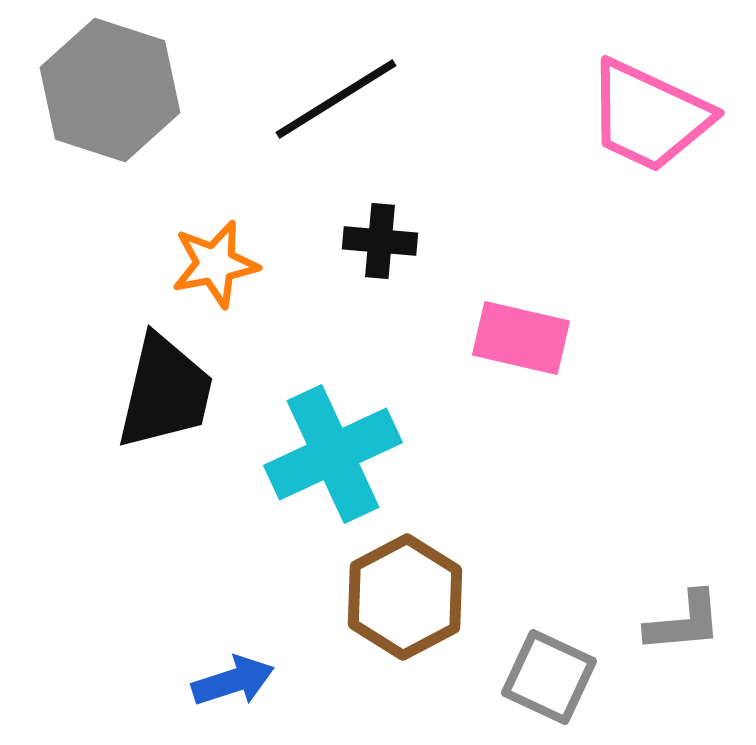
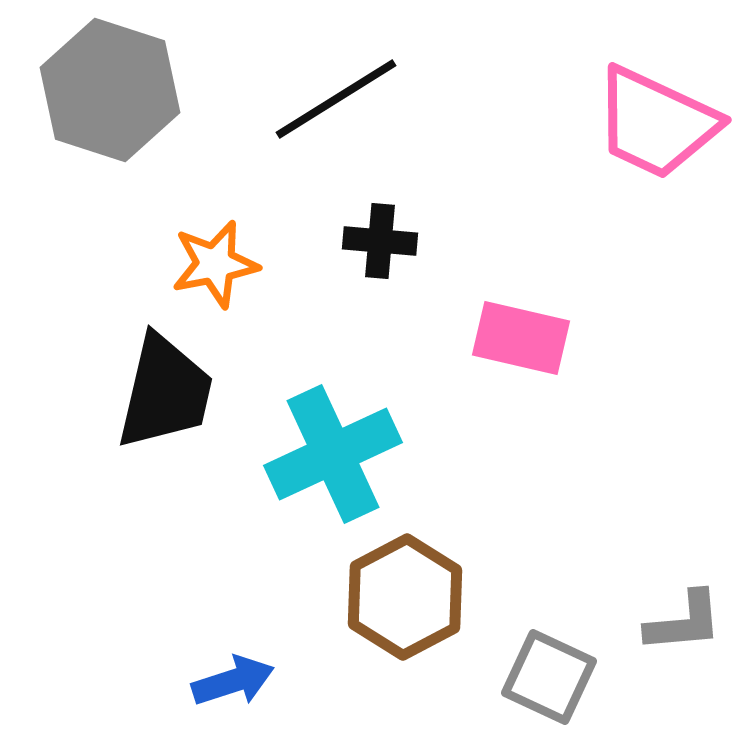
pink trapezoid: moved 7 px right, 7 px down
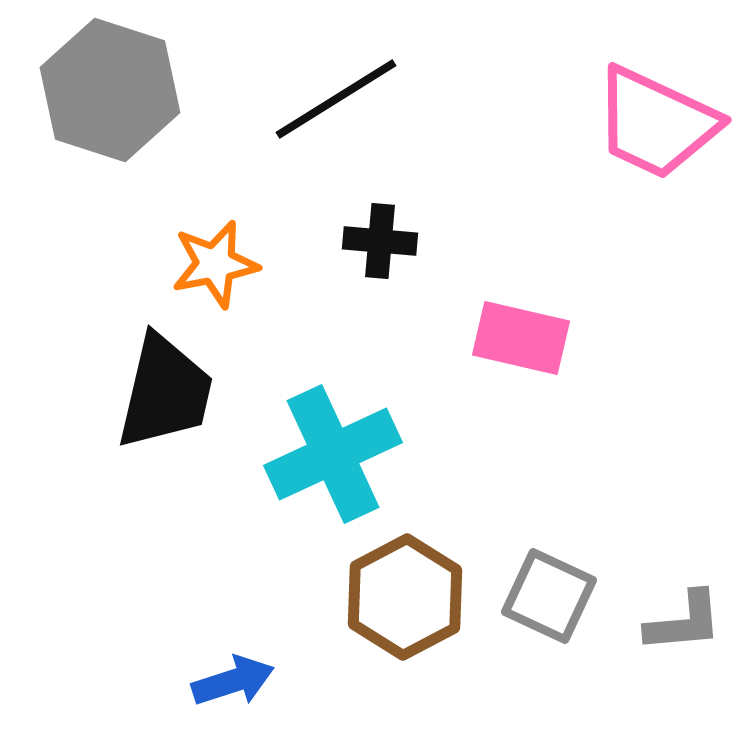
gray square: moved 81 px up
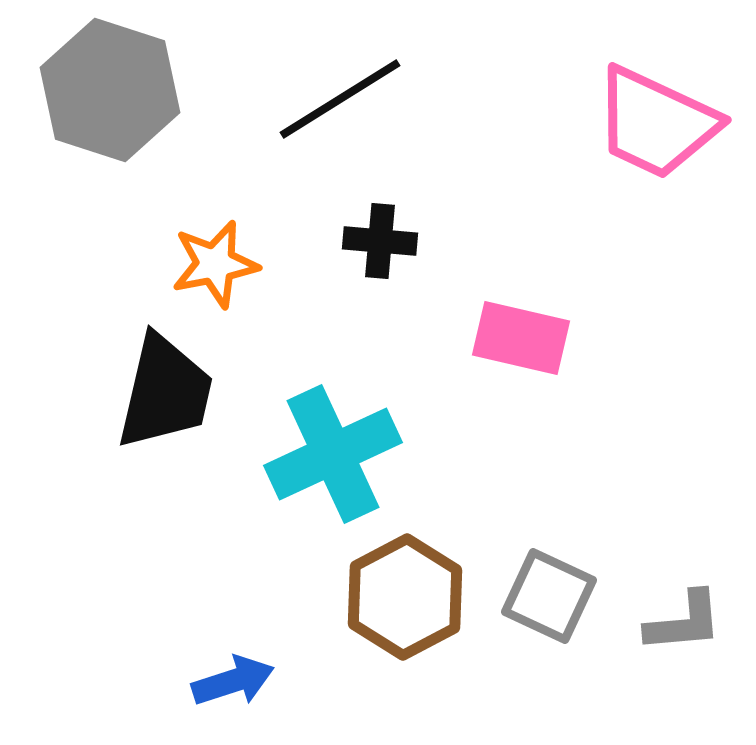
black line: moved 4 px right
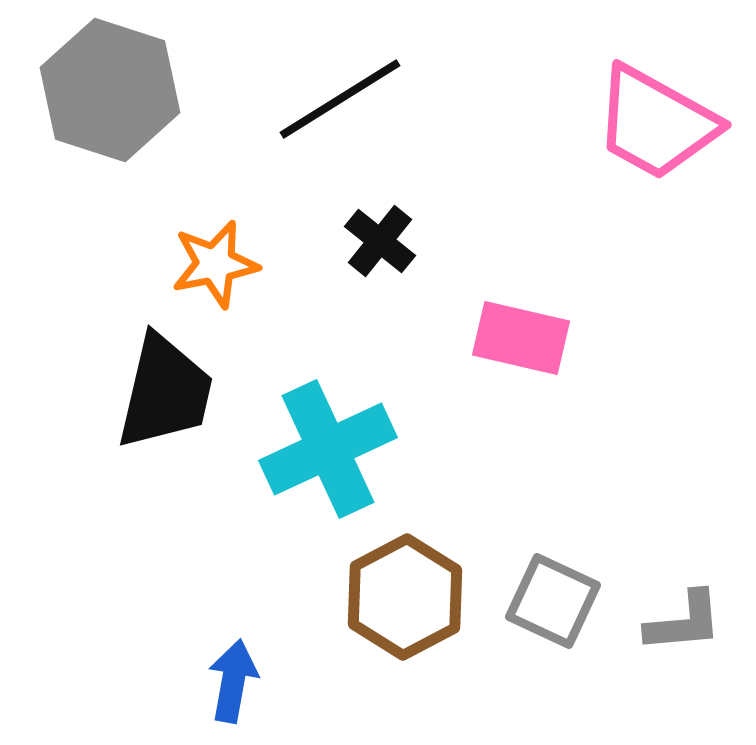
pink trapezoid: rotated 4 degrees clockwise
black cross: rotated 34 degrees clockwise
cyan cross: moved 5 px left, 5 px up
gray square: moved 4 px right, 5 px down
blue arrow: rotated 62 degrees counterclockwise
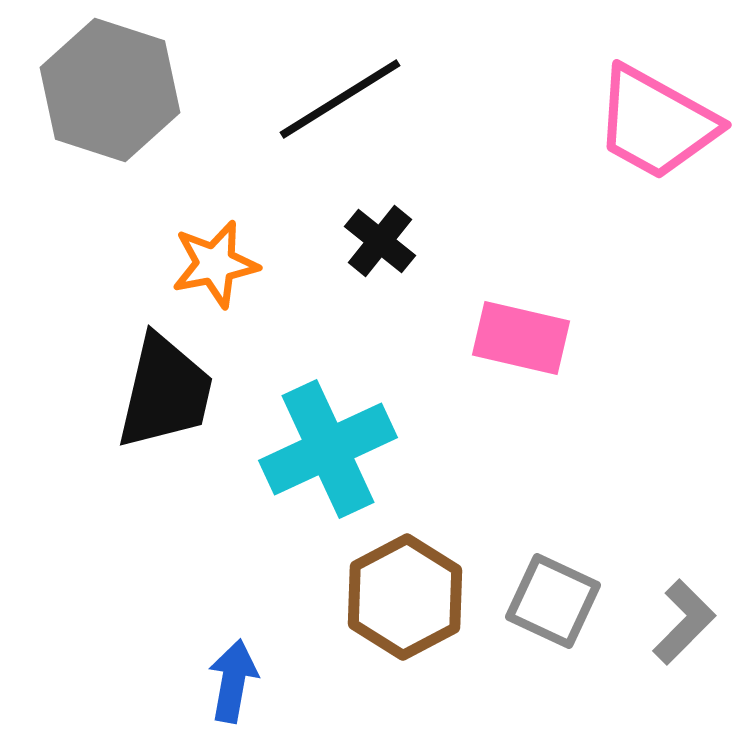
gray L-shape: rotated 40 degrees counterclockwise
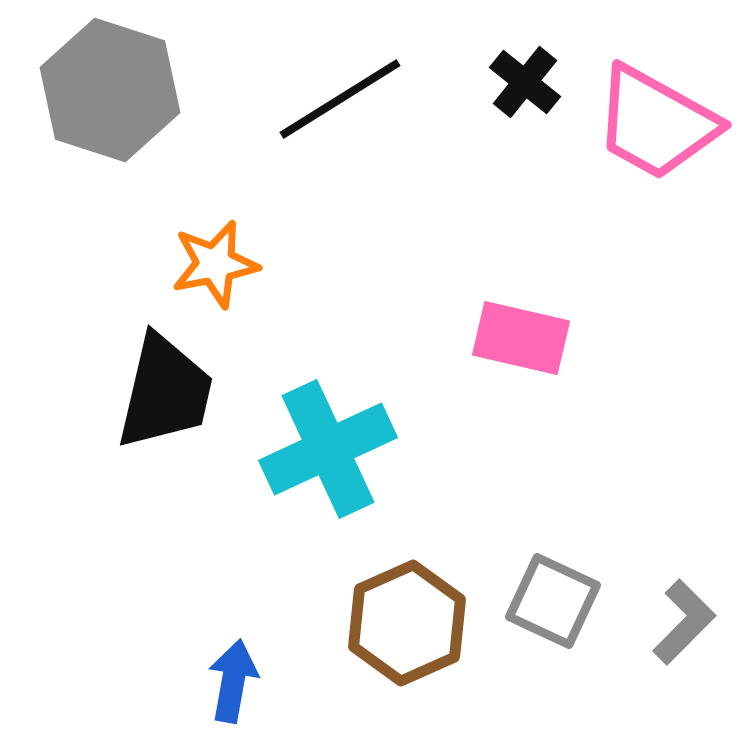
black cross: moved 145 px right, 159 px up
brown hexagon: moved 2 px right, 26 px down; rotated 4 degrees clockwise
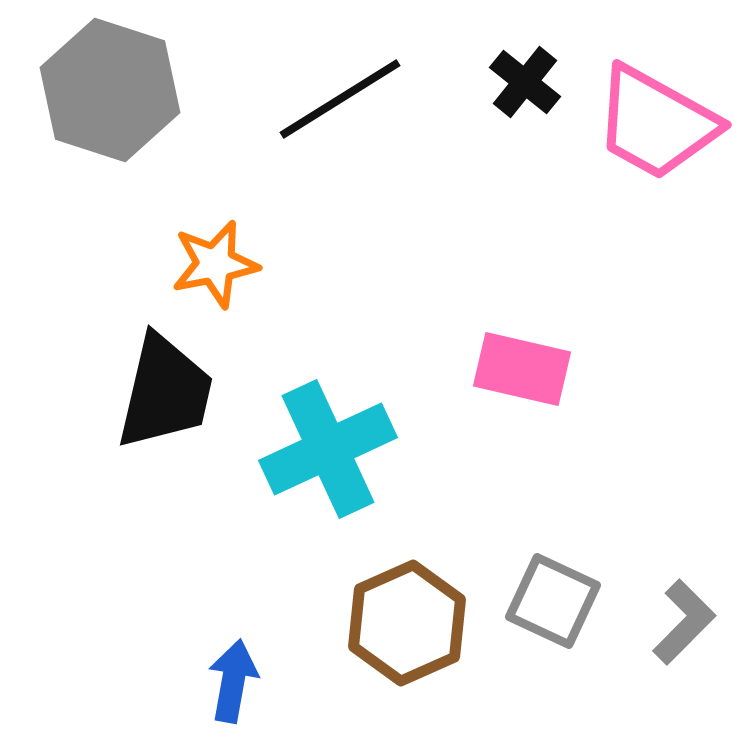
pink rectangle: moved 1 px right, 31 px down
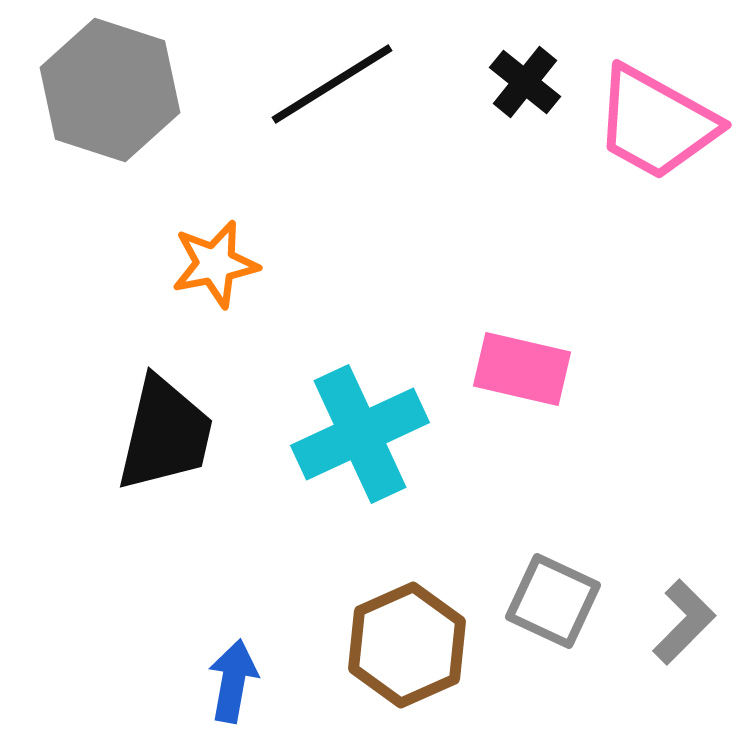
black line: moved 8 px left, 15 px up
black trapezoid: moved 42 px down
cyan cross: moved 32 px right, 15 px up
brown hexagon: moved 22 px down
